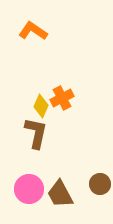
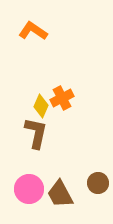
brown circle: moved 2 px left, 1 px up
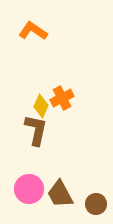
brown L-shape: moved 3 px up
brown circle: moved 2 px left, 21 px down
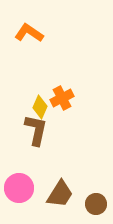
orange L-shape: moved 4 px left, 2 px down
yellow diamond: moved 1 px left, 1 px down
pink circle: moved 10 px left, 1 px up
brown trapezoid: rotated 120 degrees counterclockwise
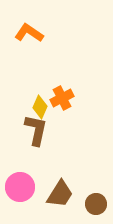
pink circle: moved 1 px right, 1 px up
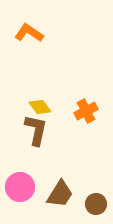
orange cross: moved 24 px right, 13 px down
yellow diamond: rotated 60 degrees counterclockwise
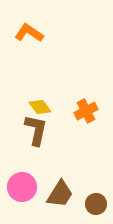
pink circle: moved 2 px right
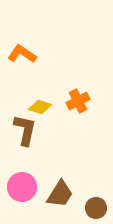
orange L-shape: moved 7 px left, 21 px down
yellow diamond: rotated 35 degrees counterclockwise
orange cross: moved 8 px left, 10 px up
brown L-shape: moved 11 px left
brown circle: moved 4 px down
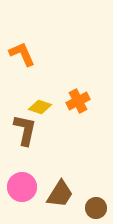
orange L-shape: rotated 32 degrees clockwise
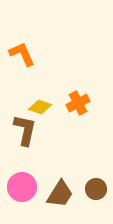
orange cross: moved 2 px down
brown circle: moved 19 px up
